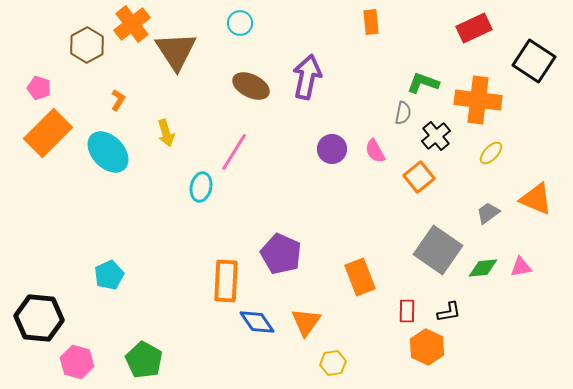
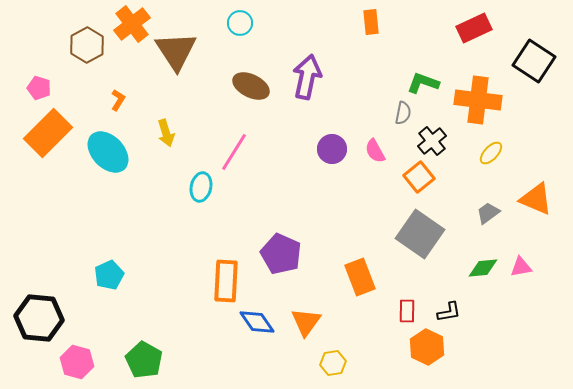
black cross at (436, 136): moved 4 px left, 5 px down
gray square at (438, 250): moved 18 px left, 16 px up
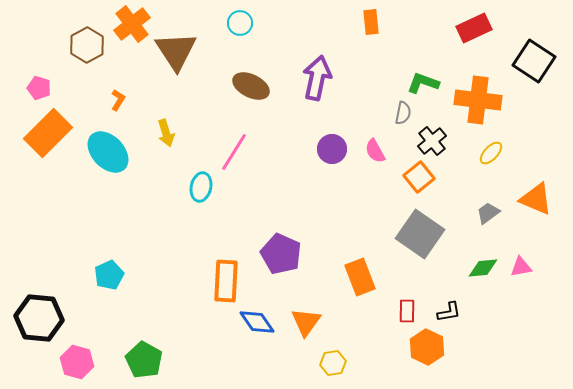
purple arrow at (307, 77): moved 10 px right, 1 px down
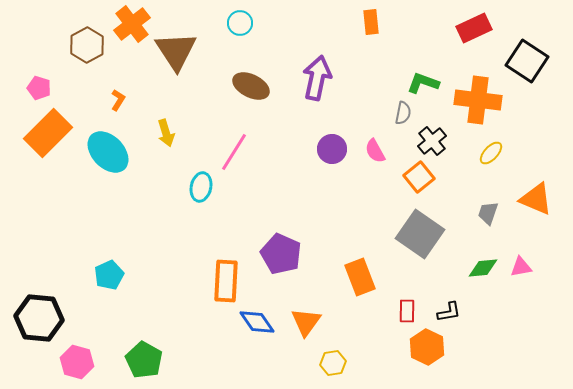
black square at (534, 61): moved 7 px left
gray trapezoid at (488, 213): rotated 35 degrees counterclockwise
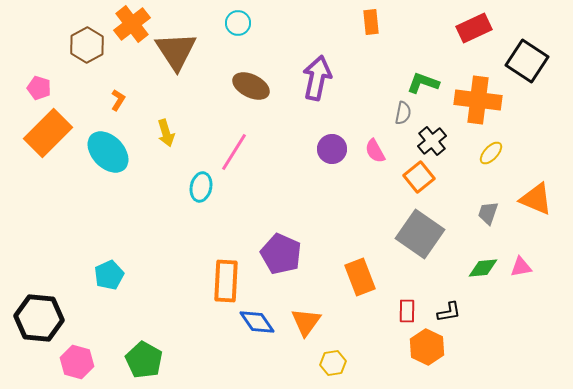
cyan circle at (240, 23): moved 2 px left
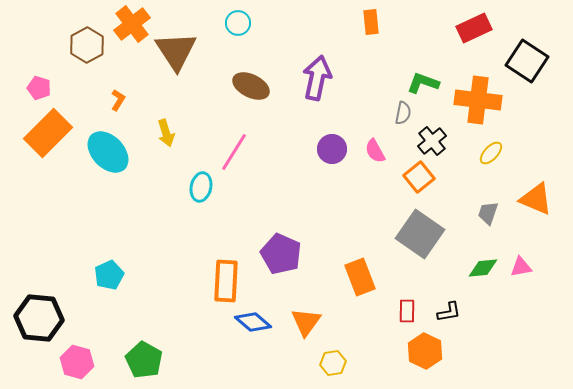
blue diamond at (257, 322): moved 4 px left; rotated 15 degrees counterclockwise
orange hexagon at (427, 347): moved 2 px left, 4 px down
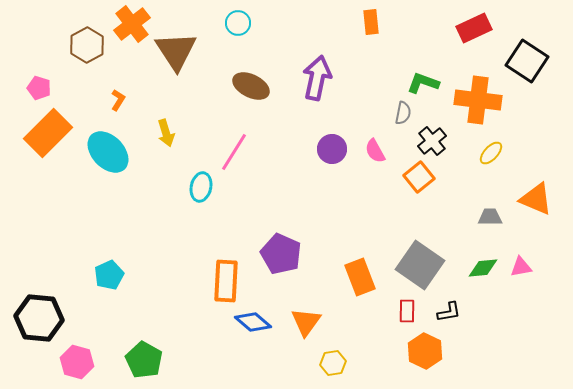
gray trapezoid at (488, 213): moved 2 px right, 4 px down; rotated 70 degrees clockwise
gray square at (420, 234): moved 31 px down
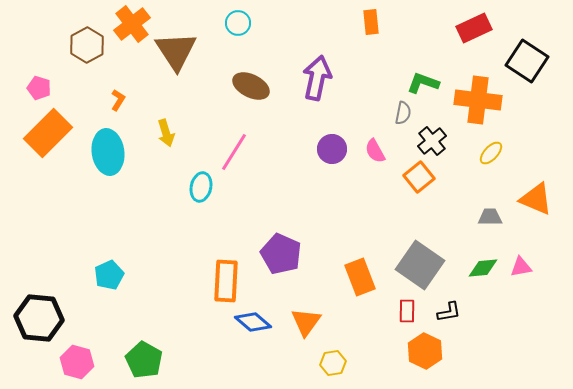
cyan ellipse at (108, 152): rotated 36 degrees clockwise
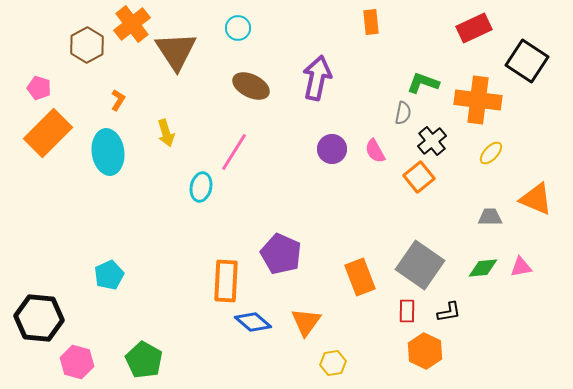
cyan circle at (238, 23): moved 5 px down
